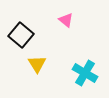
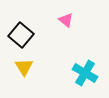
yellow triangle: moved 13 px left, 3 px down
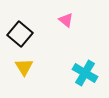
black square: moved 1 px left, 1 px up
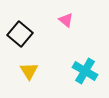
yellow triangle: moved 5 px right, 4 px down
cyan cross: moved 2 px up
